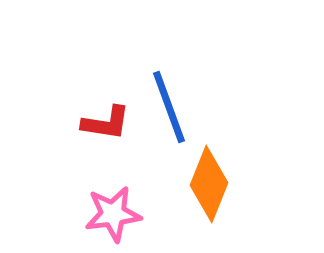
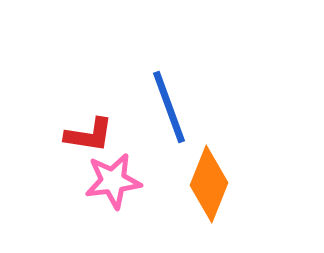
red L-shape: moved 17 px left, 12 px down
pink star: moved 33 px up
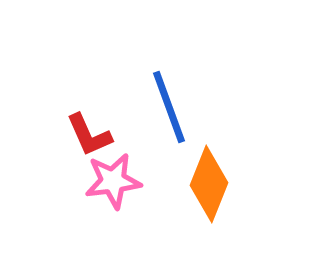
red L-shape: rotated 57 degrees clockwise
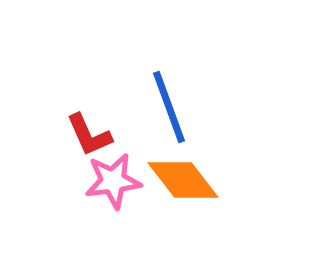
orange diamond: moved 26 px left, 4 px up; rotated 60 degrees counterclockwise
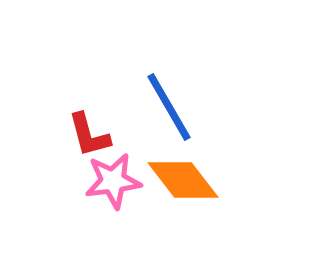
blue line: rotated 10 degrees counterclockwise
red L-shape: rotated 9 degrees clockwise
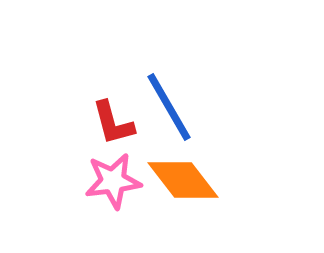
red L-shape: moved 24 px right, 12 px up
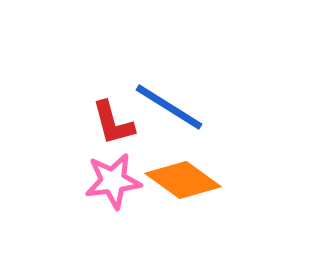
blue line: rotated 28 degrees counterclockwise
orange diamond: rotated 16 degrees counterclockwise
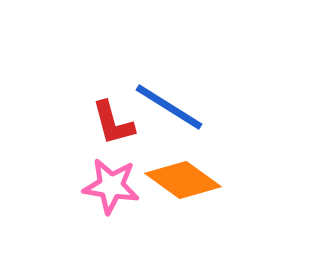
pink star: moved 2 px left, 5 px down; rotated 16 degrees clockwise
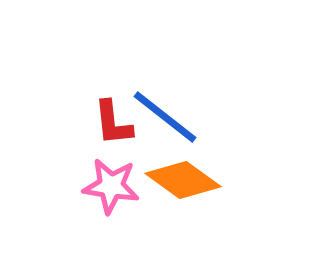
blue line: moved 4 px left, 10 px down; rotated 6 degrees clockwise
red L-shape: rotated 9 degrees clockwise
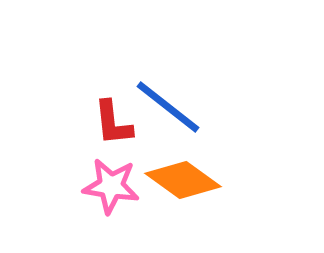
blue line: moved 3 px right, 10 px up
